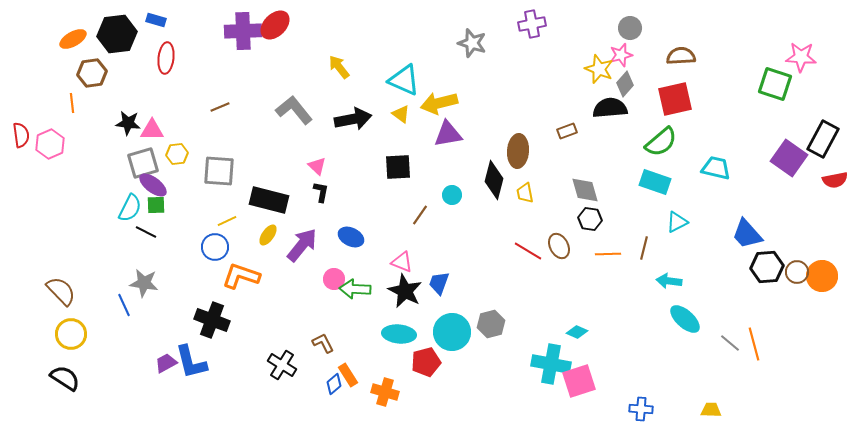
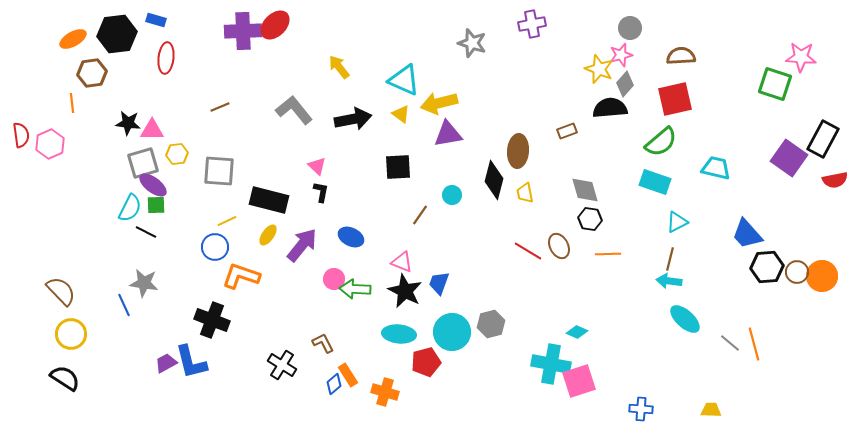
brown line at (644, 248): moved 26 px right, 11 px down
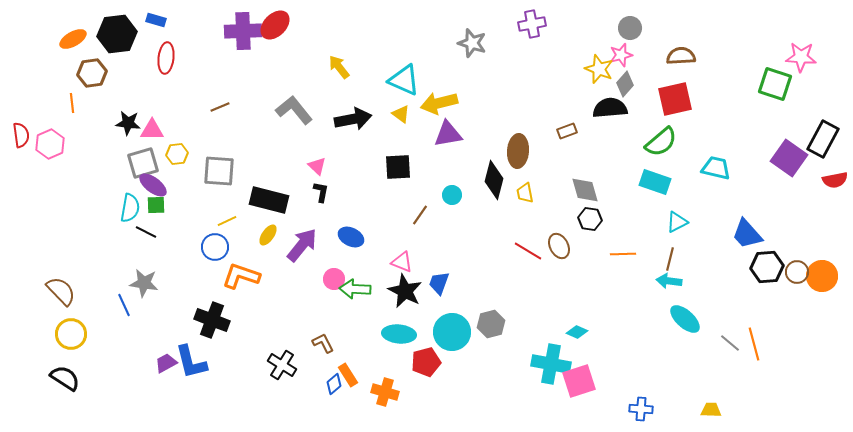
cyan semicircle at (130, 208): rotated 16 degrees counterclockwise
orange line at (608, 254): moved 15 px right
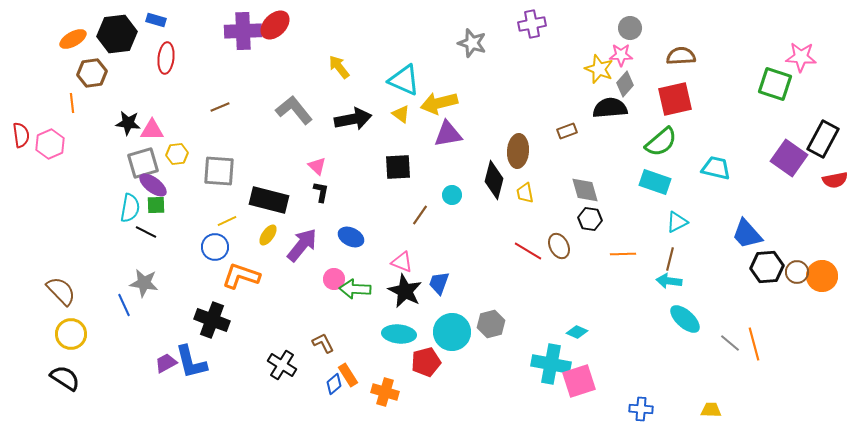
pink star at (621, 55): rotated 15 degrees clockwise
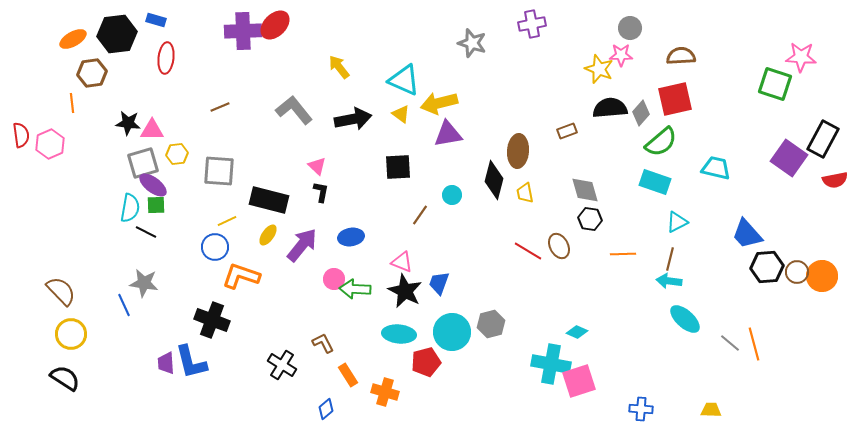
gray diamond at (625, 84): moved 16 px right, 29 px down
blue ellipse at (351, 237): rotated 35 degrees counterclockwise
purple trapezoid at (166, 363): rotated 65 degrees counterclockwise
blue diamond at (334, 384): moved 8 px left, 25 px down
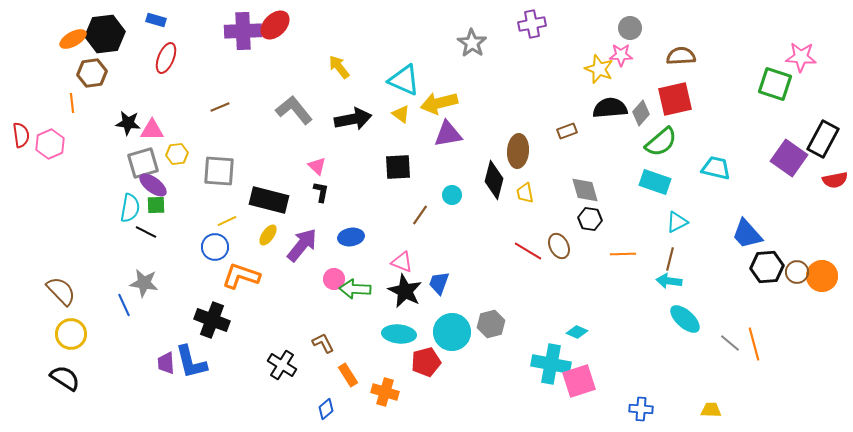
black hexagon at (117, 34): moved 12 px left
gray star at (472, 43): rotated 16 degrees clockwise
red ellipse at (166, 58): rotated 16 degrees clockwise
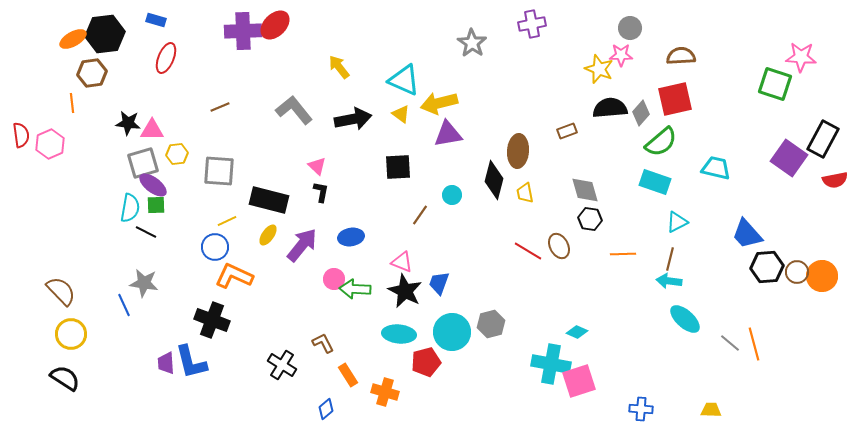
orange L-shape at (241, 276): moved 7 px left; rotated 6 degrees clockwise
